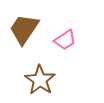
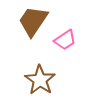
brown trapezoid: moved 9 px right, 8 px up
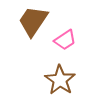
brown star: moved 20 px right
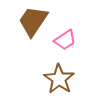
brown star: moved 1 px left, 1 px up
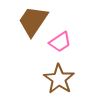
pink trapezoid: moved 5 px left, 2 px down
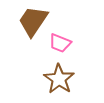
pink trapezoid: moved 1 px down; rotated 55 degrees clockwise
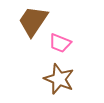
brown star: rotated 12 degrees counterclockwise
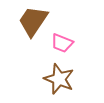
pink trapezoid: moved 2 px right
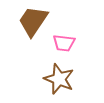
pink trapezoid: moved 2 px right; rotated 15 degrees counterclockwise
